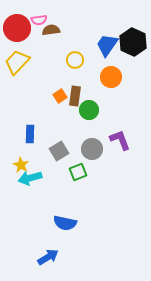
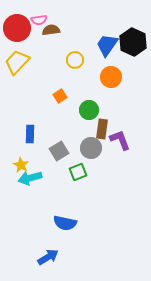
brown rectangle: moved 27 px right, 33 px down
gray circle: moved 1 px left, 1 px up
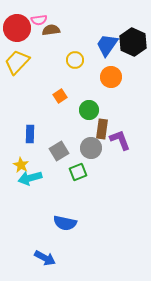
blue arrow: moved 3 px left, 1 px down; rotated 60 degrees clockwise
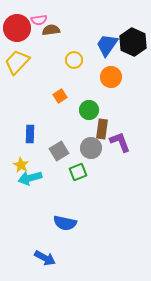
yellow circle: moved 1 px left
purple L-shape: moved 2 px down
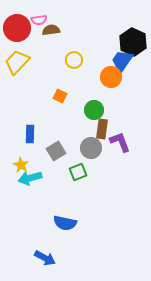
blue trapezoid: moved 15 px right, 16 px down
orange square: rotated 32 degrees counterclockwise
green circle: moved 5 px right
gray square: moved 3 px left
